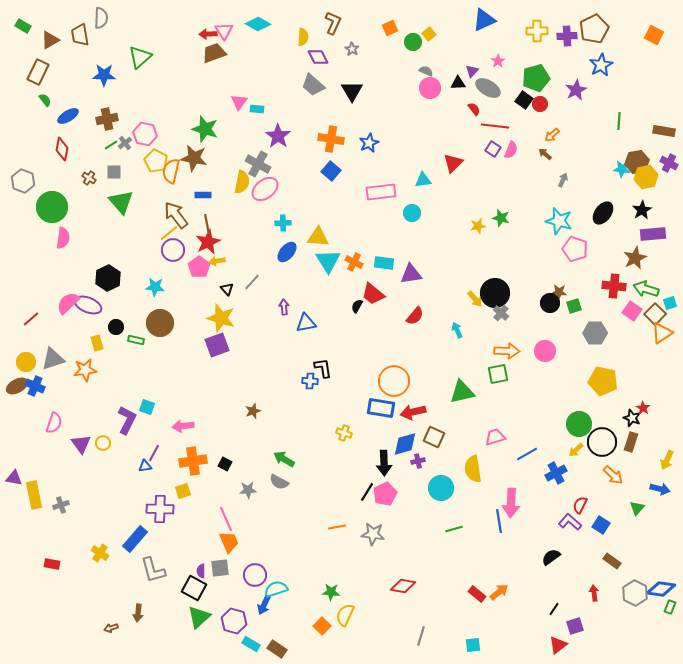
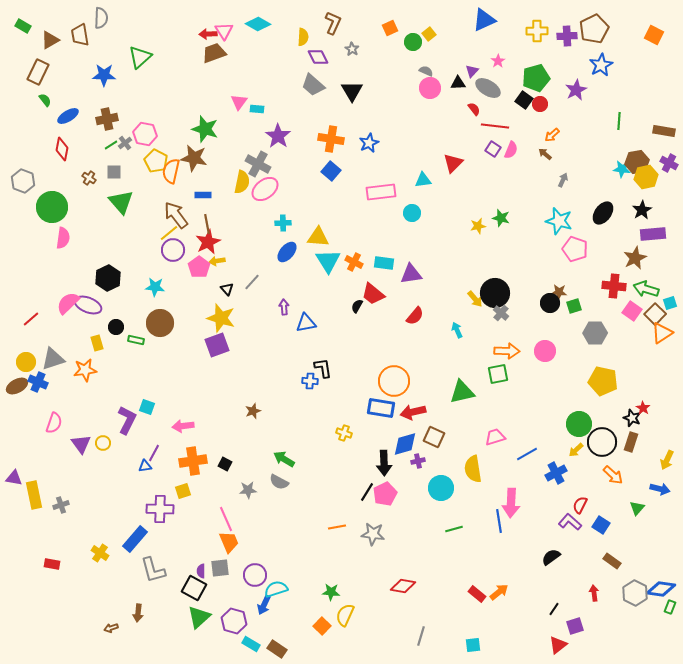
blue cross at (35, 386): moved 3 px right, 4 px up
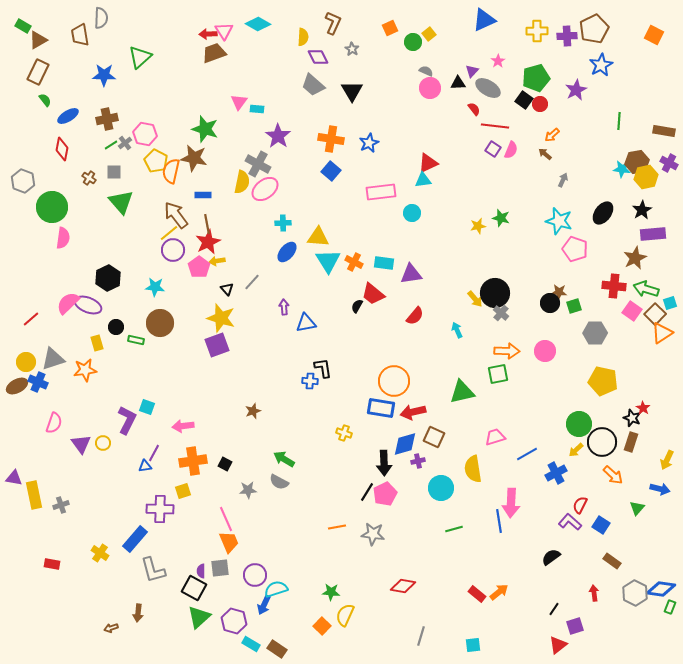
brown triangle at (50, 40): moved 12 px left
red triangle at (453, 163): moved 25 px left; rotated 20 degrees clockwise
